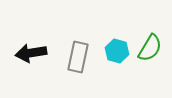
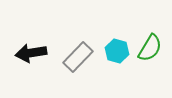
gray rectangle: rotated 32 degrees clockwise
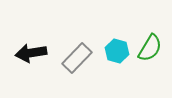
gray rectangle: moved 1 px left, 1 px down
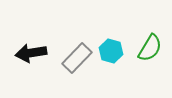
cyan hexagon: moved 6 px left
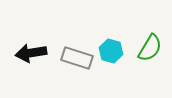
gray rectangle: rotated 64 degrees clockwise
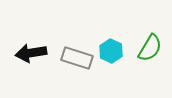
cyan hexagon: rotated 10 degrees clockwise
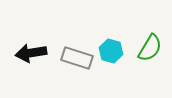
cyan hexagon: rotated 10 degrees counterclockwise
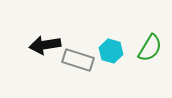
black arrow: moved 14 px right, 8 px up
gray rectangle: moved 1 px right, 2 px down
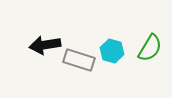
cyan hexagon: moved 1 px right
gray rectangle: moved 1 px right
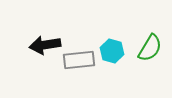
gray rectangle: rotated 24 degrees counterclockwise
